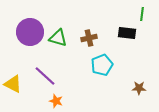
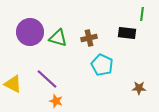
cyan pentagon: rotated 25 degrees counterclockwise
purple line: moved 2 px right, 3 px down
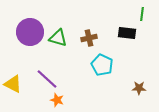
orange star: moved 1 px right, 1 px up
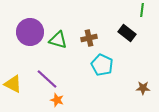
green line: moved 4 px up
black rectangle: rotated 30 degrees clockwise
green triangle: moved 2 px down
brown star: moved 4 px right
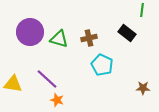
green triangle: moved 1 px right, 1 px up
yellow triangle: rotated 18 degrees counterclockwise
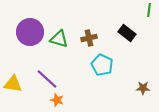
green line: moved 7 px right
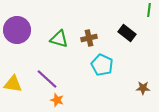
purple circle: moved 13 px left, 2 px up
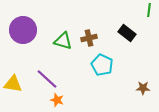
purple circle: moved 6 px right
green triangle: moved 4 px right, 2 px down
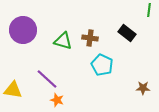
brown cross: moved 1 px right; rotated 21 degrees clockwise
yellow triangle: moved 6 px down
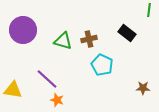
brown cross: moved 1 px left, 1 px down; rotated 21 degrees counterclockwise
